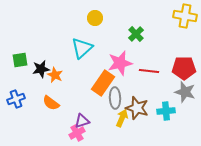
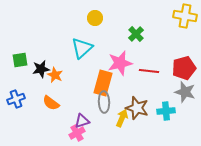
red pentagon: rotated 15 degrees counterclockwise
orange rectangle: rotated 20 degrees counterclockwise
gray ellipse: moved 11 px left, 4 px down
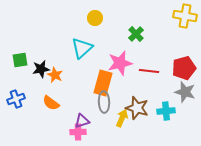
pink cross: moved 1 px right, 1 px up; rotated 28 degrees clockwise
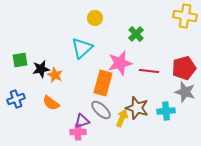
gray ellipse: moved 3 px left, 8 px down; rotated 45 degrees counterclockwise
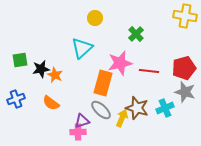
cyan cross: moved 1 px left, 3 px up; rotated 18 degrees counterclockwise
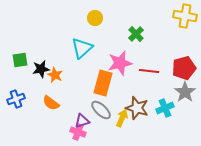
gray star: rotated 20 degrees clockwise
pink cross: rotated 21 degrees clockwise
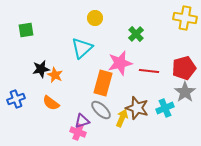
yellow cross: moved 2 px down
green square: moved 6 px right, 30 px up
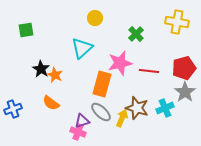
yellow cross: moved 8 px left, 4 px down
black star: rotated 30 degrees counterclockwise
orange rectangle: moved 1 px left, 1 px down
blue cross: moved 3 px left, 10 px down
gray ellipse: moved 2 px down
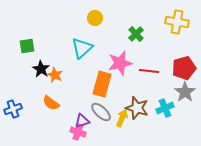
green square: moved 1 px right, 16 px down
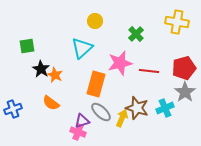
yellow circle: moved 3 px down
orange rectangle: moved 6 px left
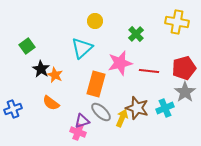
green square: rotated 28 degrees counterclockwise
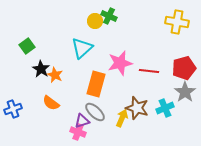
green cross: moved 27 px left, 18 px up; rotated 21 degrees counterclockwise
gray ellipse: moved 6 px left
